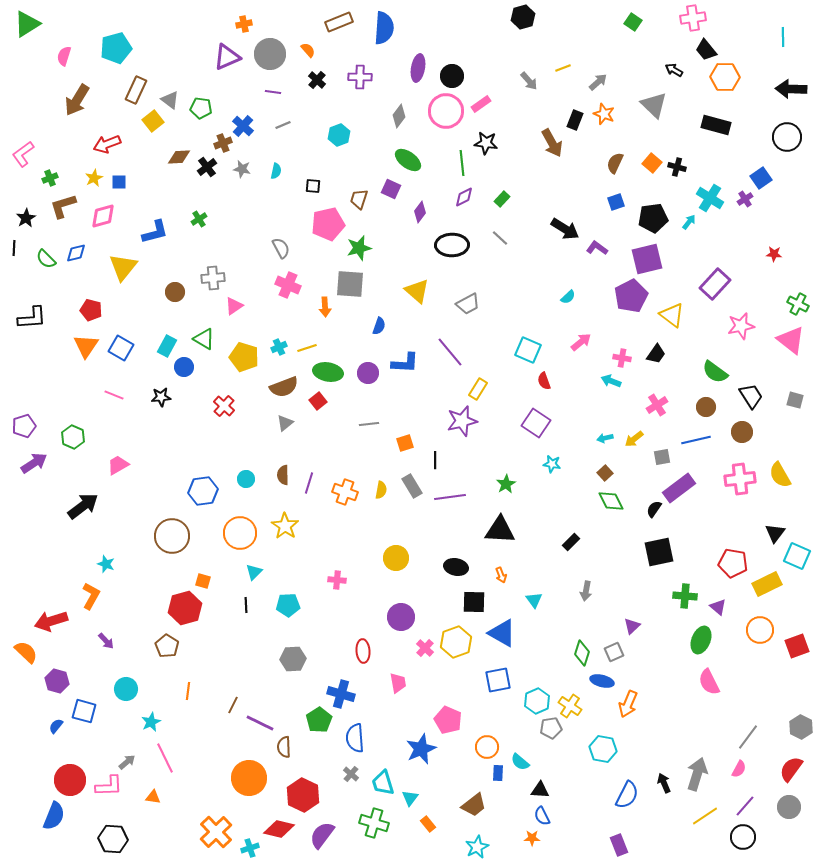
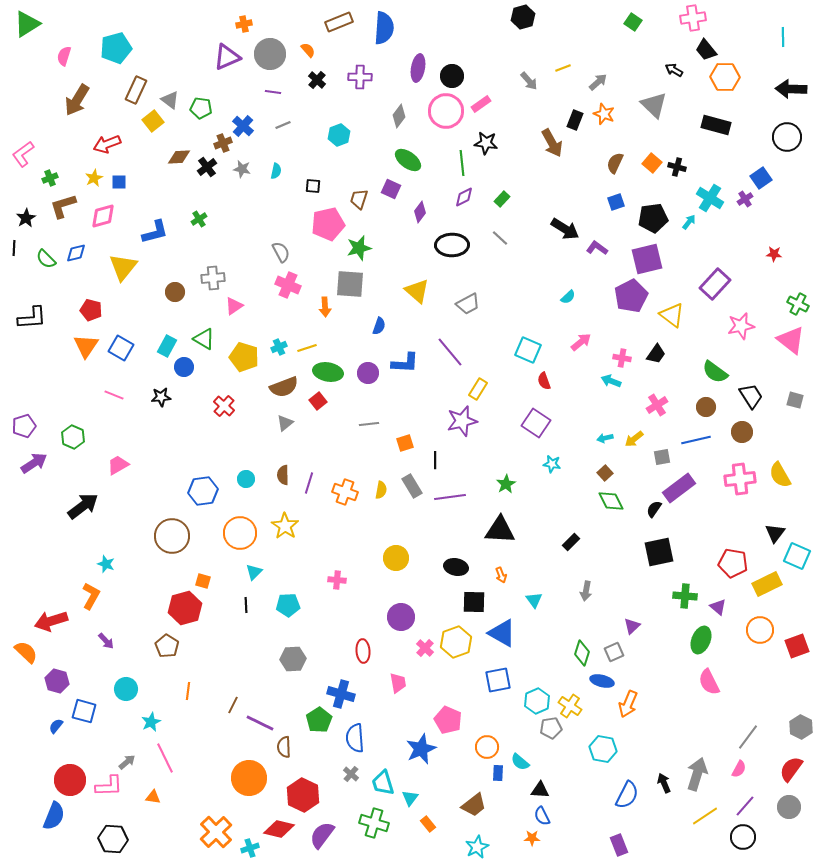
gray semicircle at (281, 248): moved 4 px down
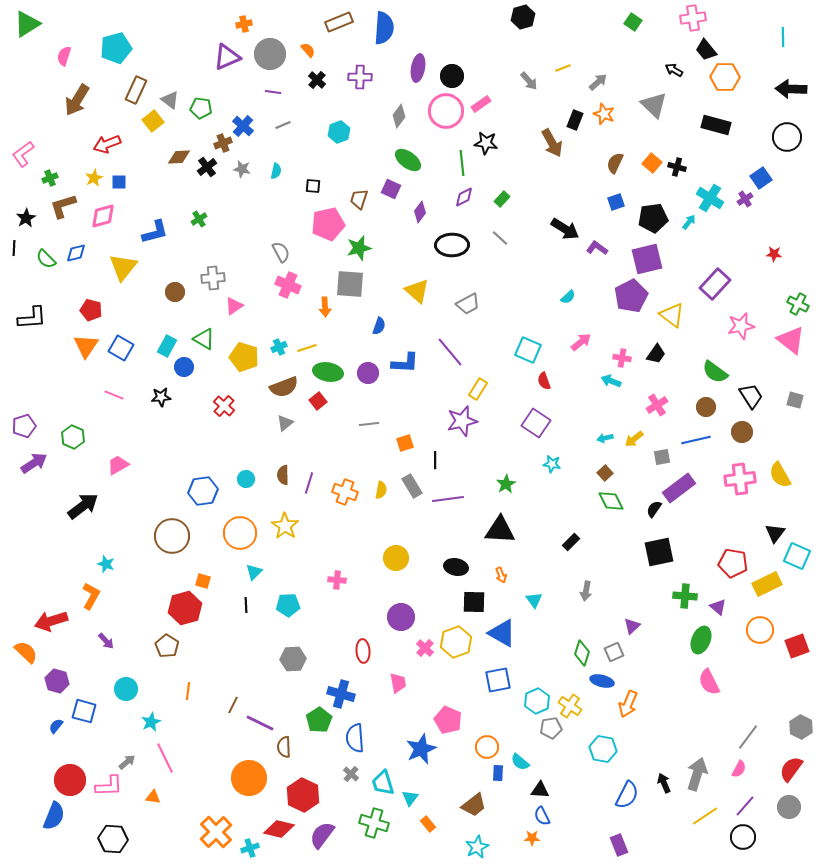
cyan hexagon at (339, 135): moved 3 px up
purple line at (450, 497): moved 2 px left, 2 px down
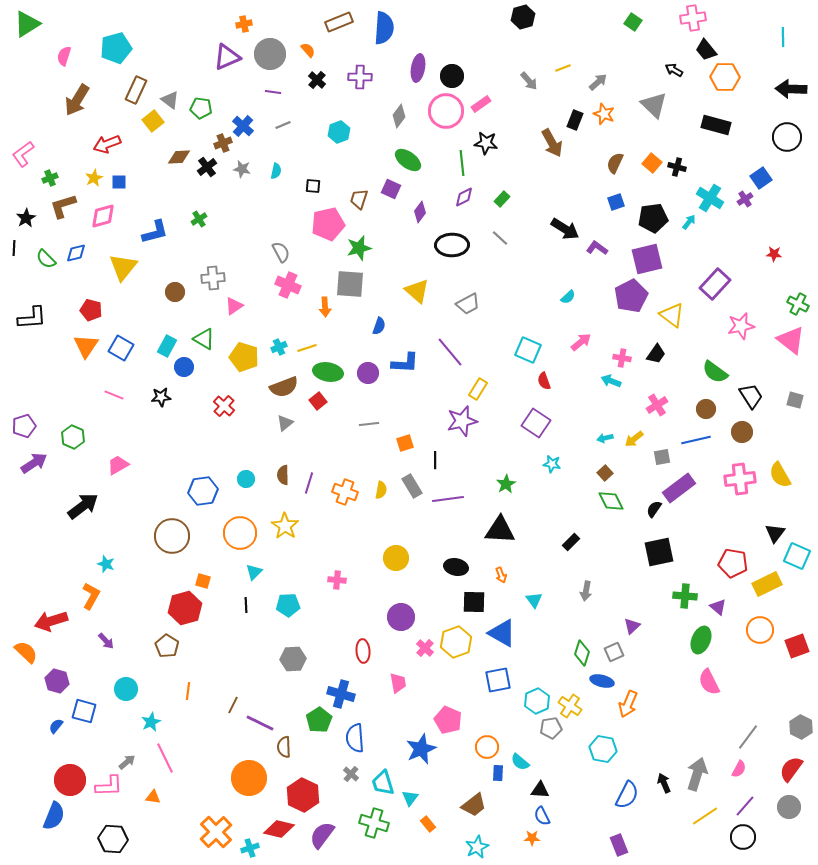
brown circle at (706, 407): moved 2 px down
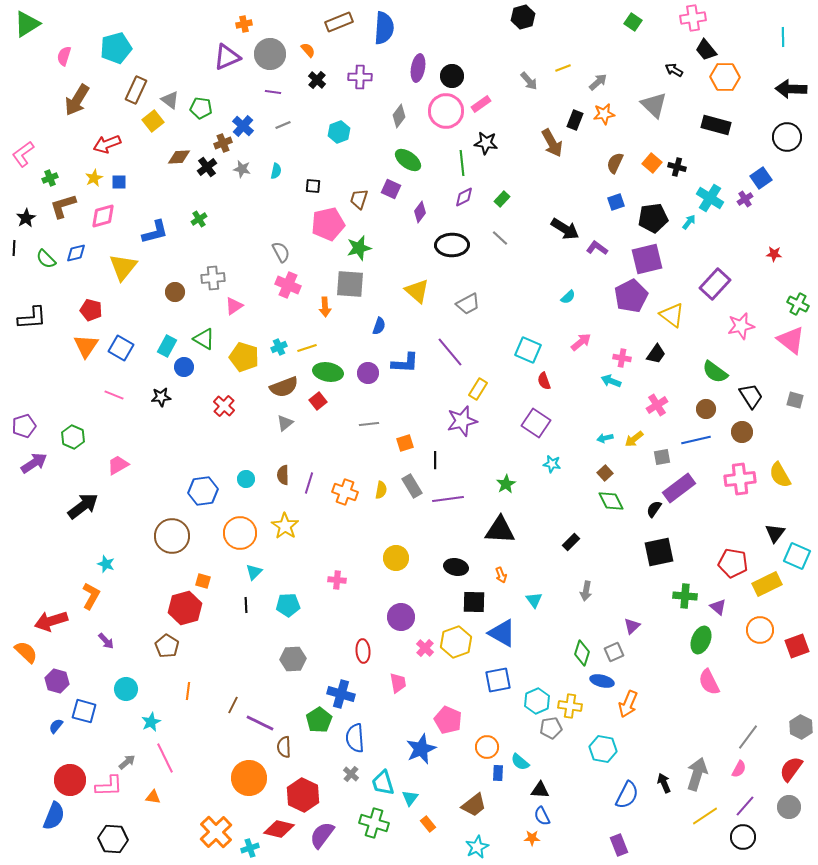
orange star at (604, 114): rotated 30 degrees counterclockwise
yellow cross at (570, 706): rotated 25 degrees counterclockwise
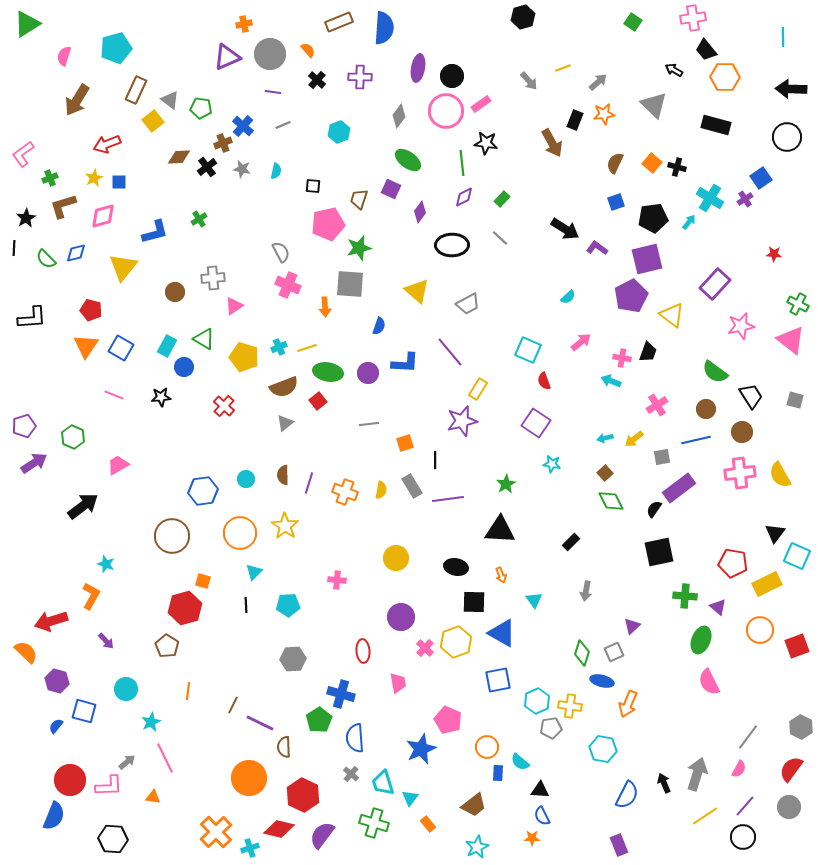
black trapezoid at (656, 354): moved 8 px left, 2 px up; rotated 15 degrees counterclockwise
pink cross at (740, 479): moved 6 px up
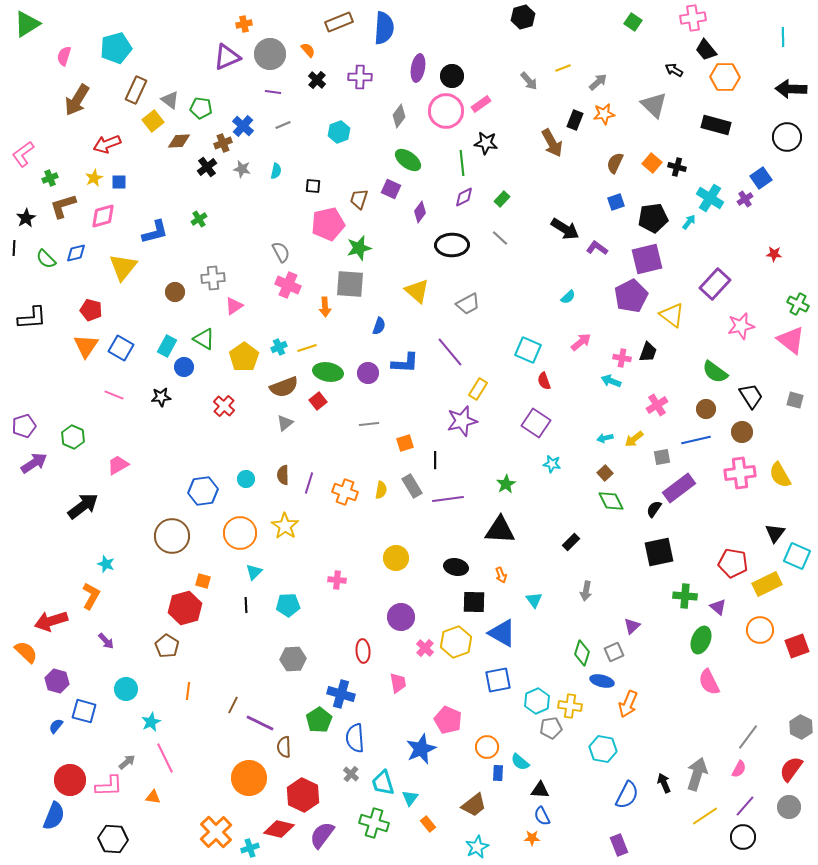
brown diamond at (179, 157): moved 16 px up
yellow pentagon at (244, 357): rotated 20 degrees clockwise
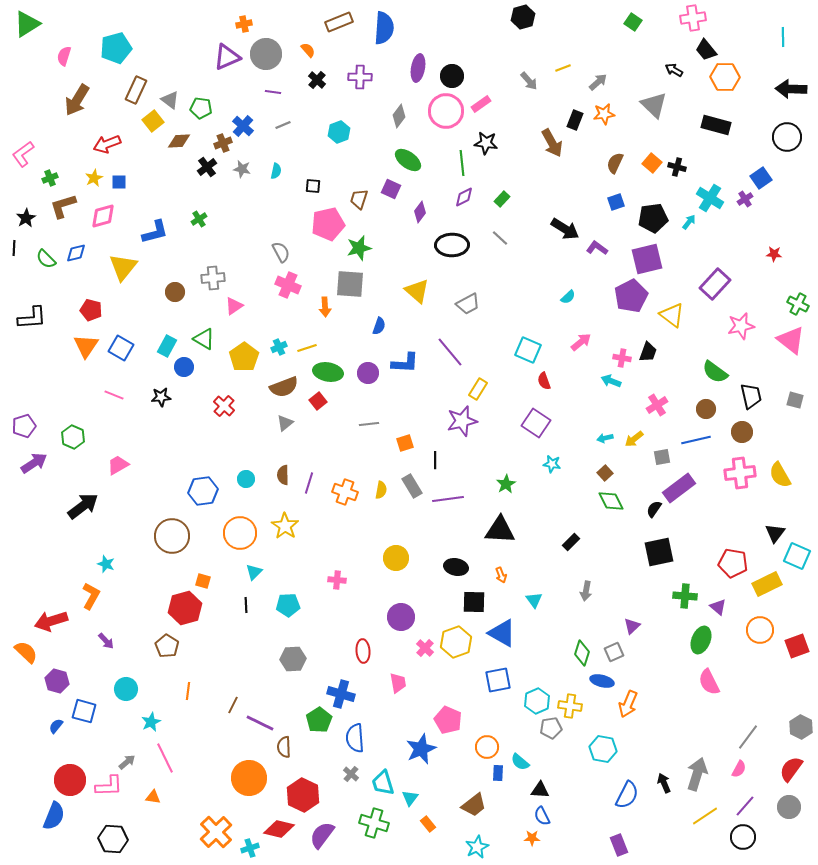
gray circle at (270, 54): moved 4 px left
black trapezoid at (751, 396): rotated 20 degrees clockwise
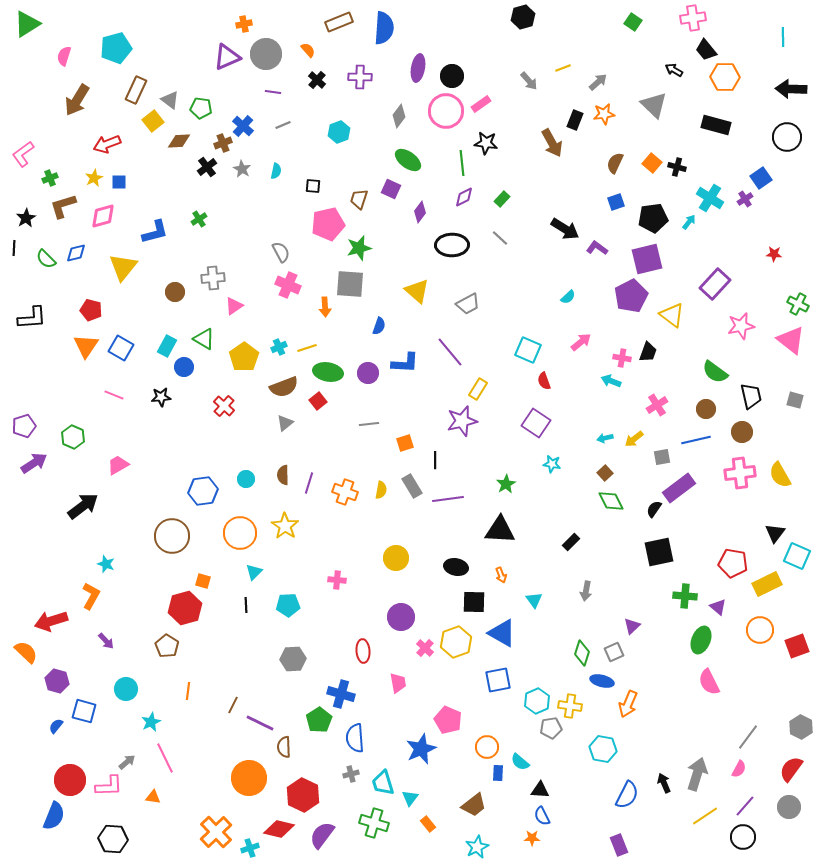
gray star at (242, 169): rotated 18 degrees clockwise
gray cross at (351, 774): rotated 35 degrees clockwise
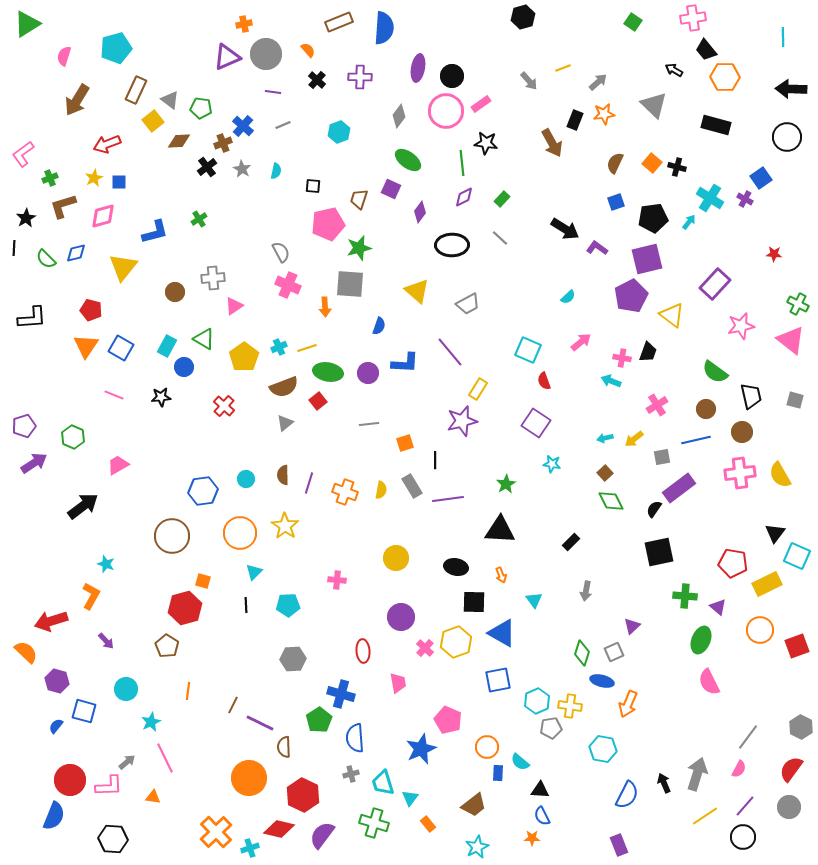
purple cross at (745, 199): rotated 28 degrees counterclockwise
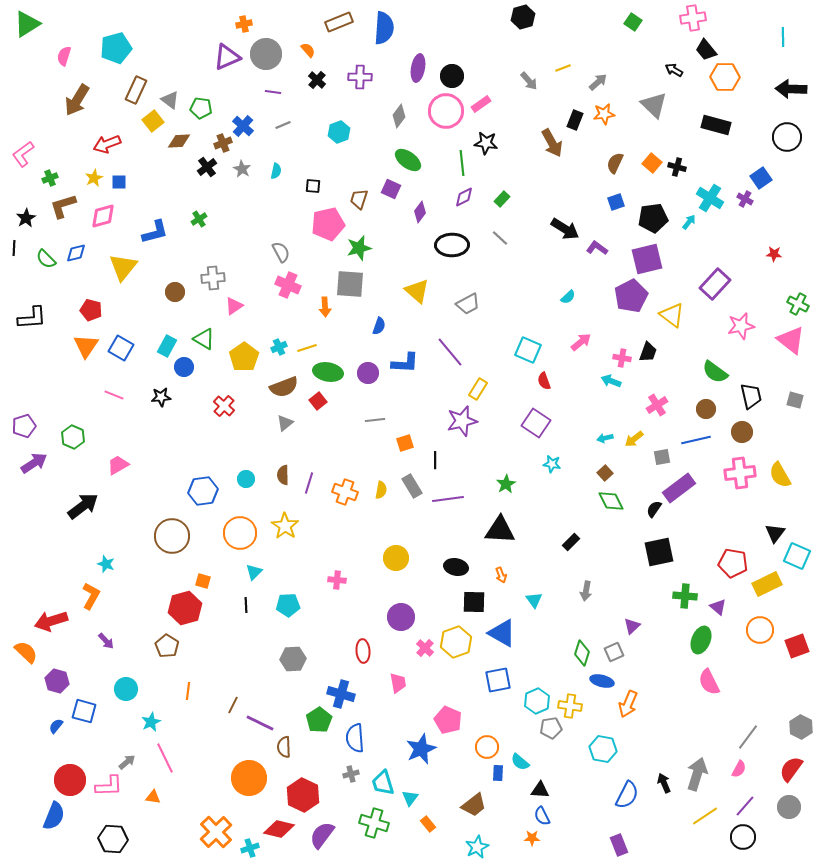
gray line at (369, 424): moved 6 px right, 4 px up
